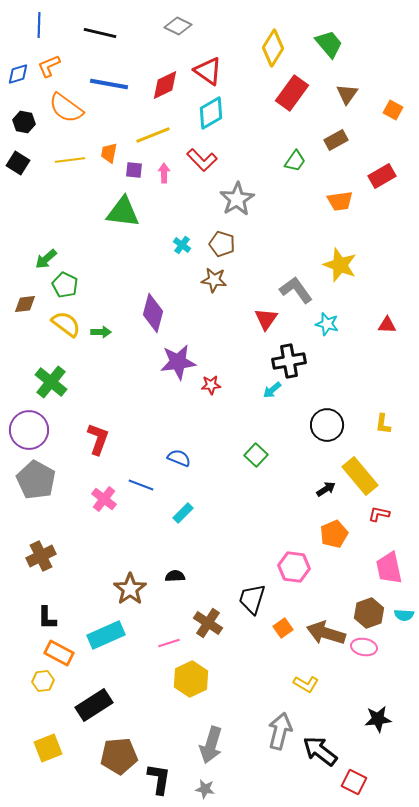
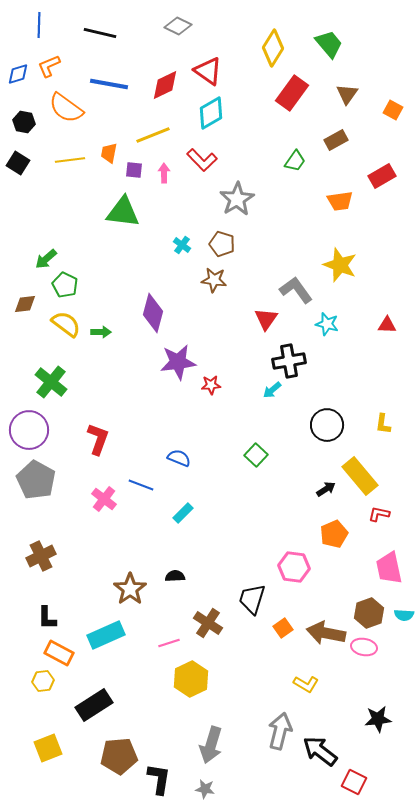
brown arrow at (326, 633): rotated 6 degrees counterclockwise
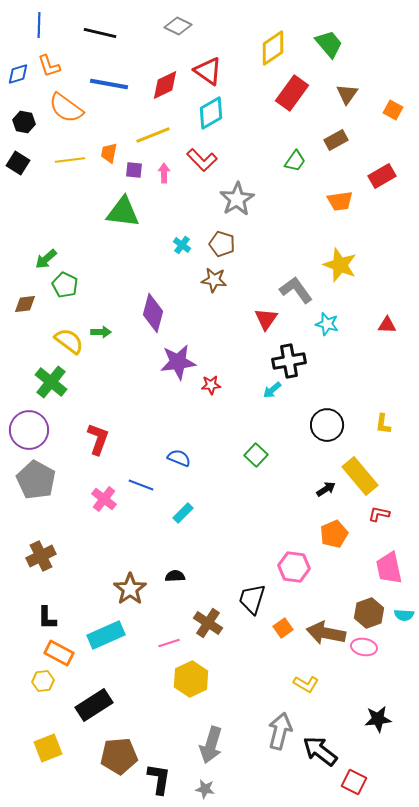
yellow diamond at (273, 48): rotated 24 degrees clockwise
orange L-shape at (49, 66): rotated 85 degrees counterclockwise
yellow semicircle at (66, 324): moved 3 px right, 17 px down
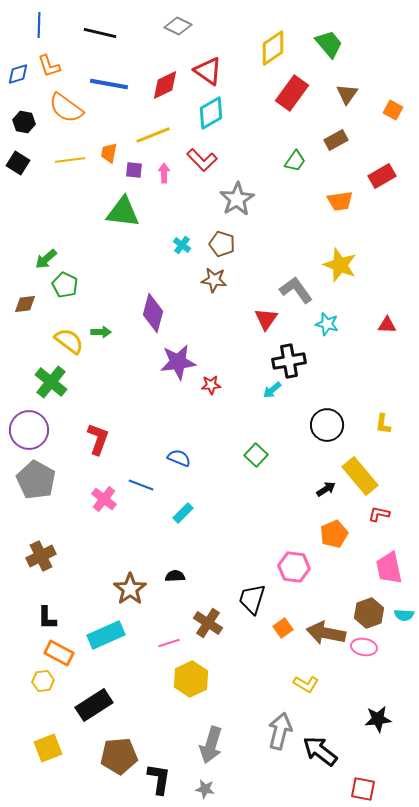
red square at (354, 782): moved 9 px right, 7 px down; rotated 15 degrees counterclockwise
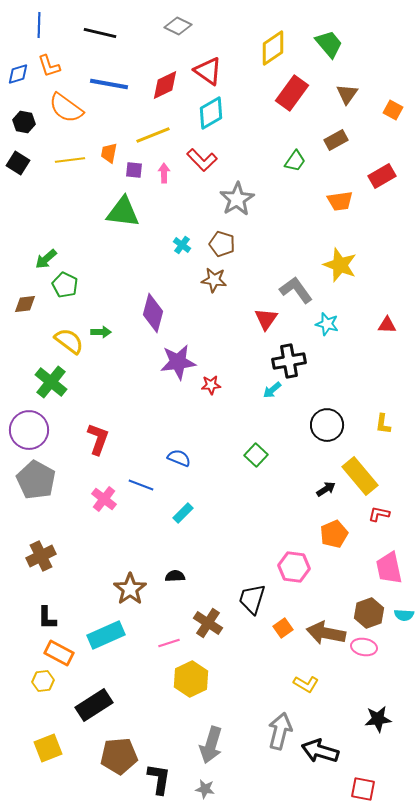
black arrow at (320, 751): rotated 21 degrees counterclockwise
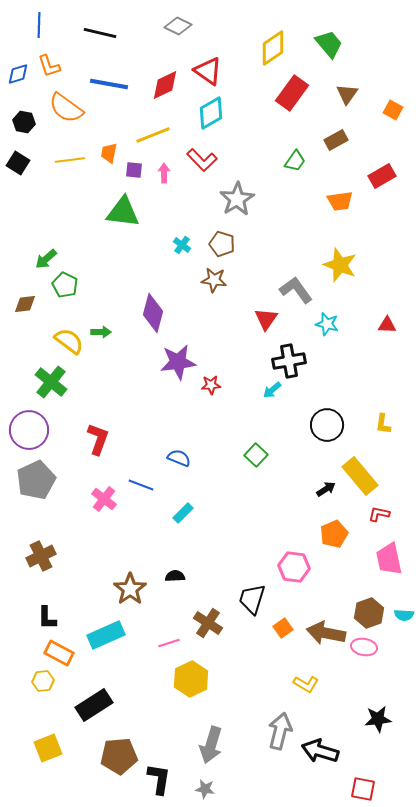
gray pentagon at (36, 480): rotated 18 degrees clockwise
pink trapezoid at (389, 568): moved 9 px up
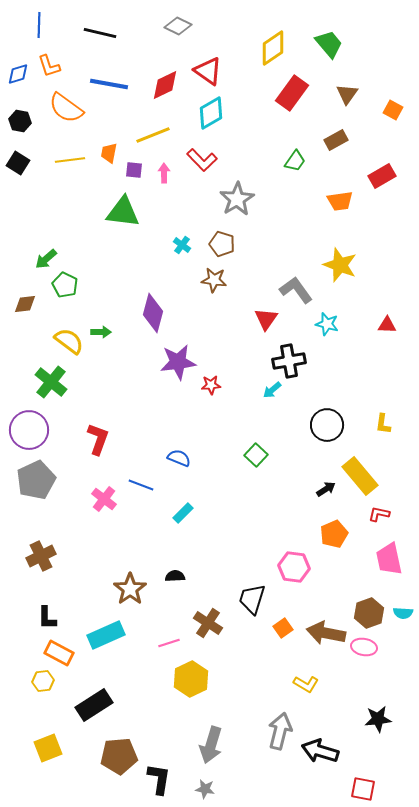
black hexagon at (24, 122): moved 4 px left, 1 px up
cyan semicircle at (404, 615): moved 1 px left, 2 px up
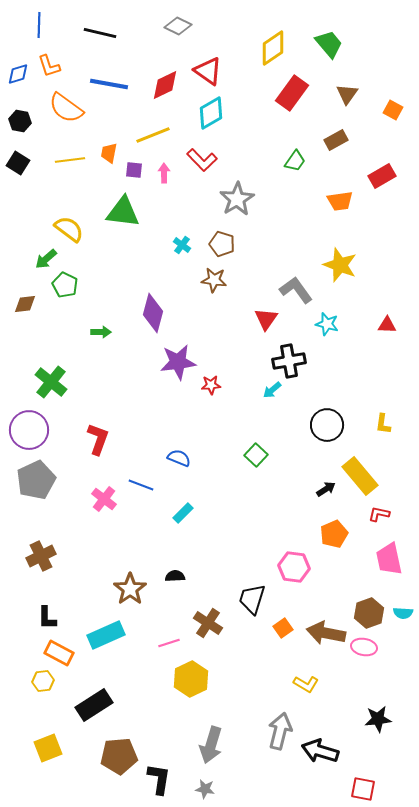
yellow semicircle at (69, 341): moved 112 px up
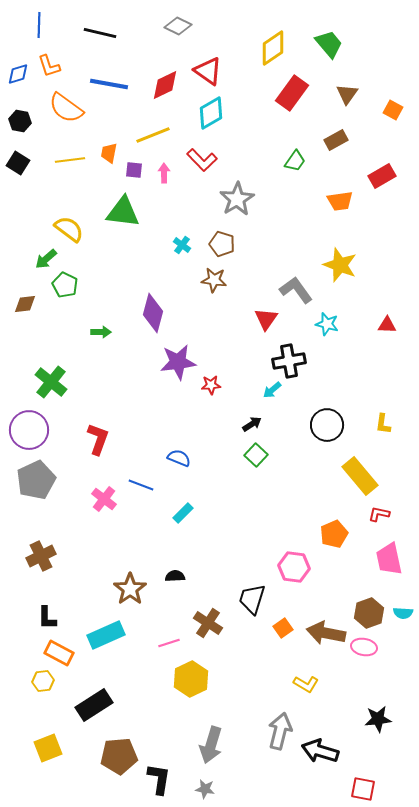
black arrow at (326, 489): moved 74 px left, 65 px up
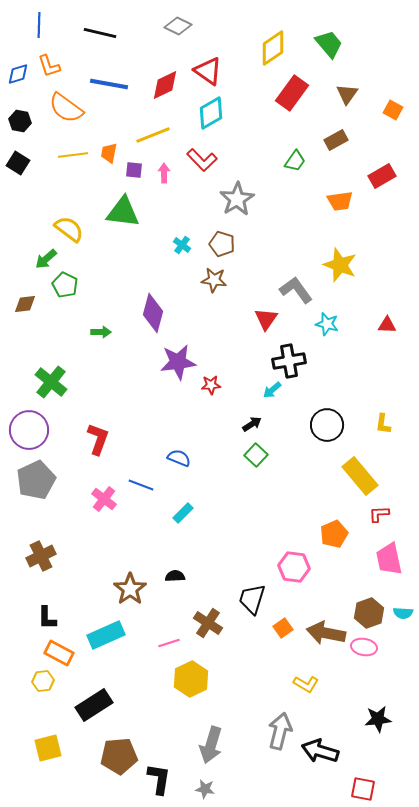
yellow line at (70, 160): moved 3 px right, 5 px up
red L-shape at (379, 514): rotated 15 degrees counterclockwise
yellow square at (48, 748): rotated 8 degrees clockwise
